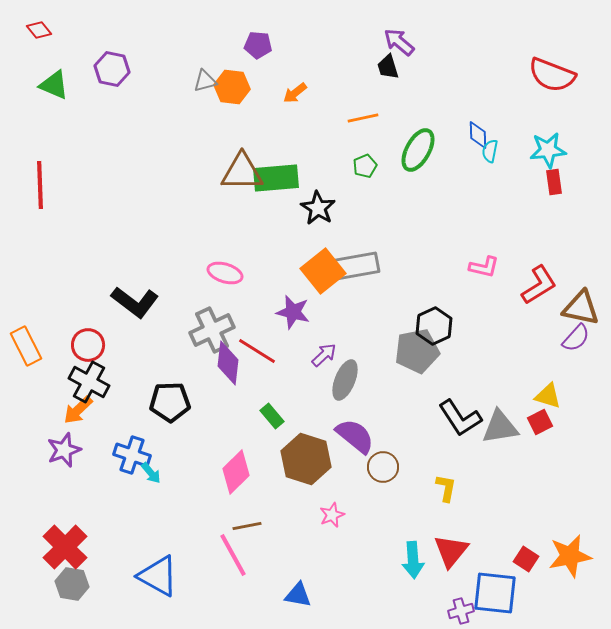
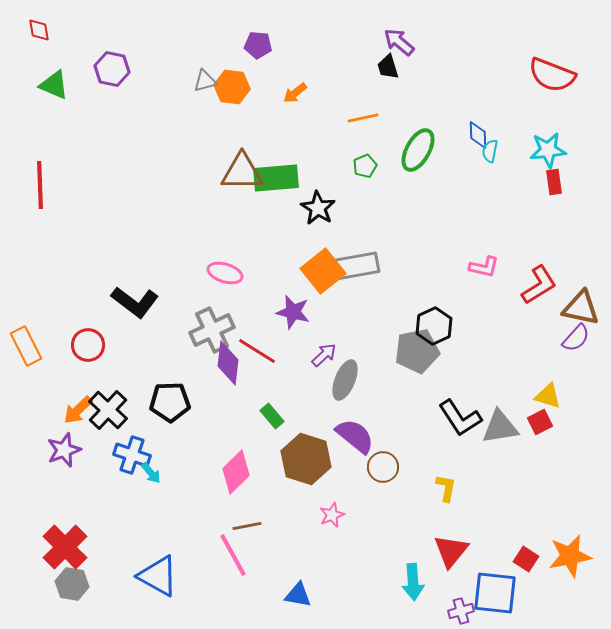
red diamond at (39, 30): rotated 30 degrees clockwise
black cross at (89, 382): moved 19 px right, 28 px down; rotated 15 degrees clockwise
cyan arrow at (413, 560): moved 22 px down
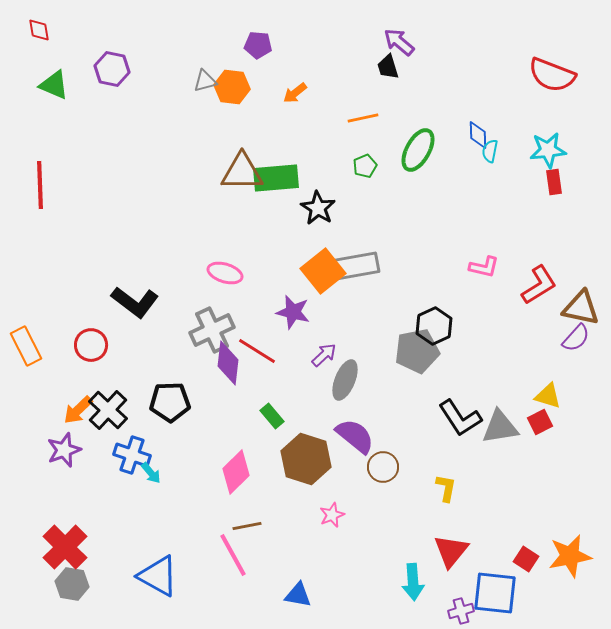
red circle at (88, 345): moved 3 px right
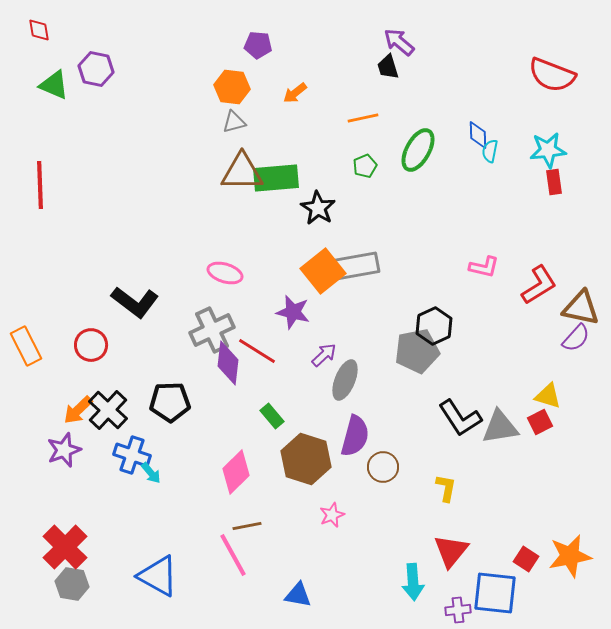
purple hexagon at (112, 69): moved 16 px left
gray triangle at (205, 81): moved 29 px right, 41 px down
purple semicircle at (355, 436): rotated 66 degrees clockwise
purple cross at (461, 611): moved 3 px left, 1 px up; rotated 10 degrees clockwise
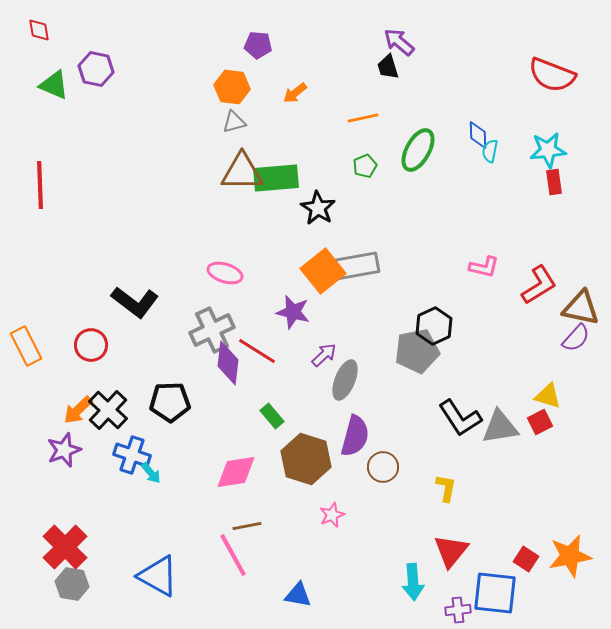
pink diamond at (236, 472): rotated 36 degrees clockwise
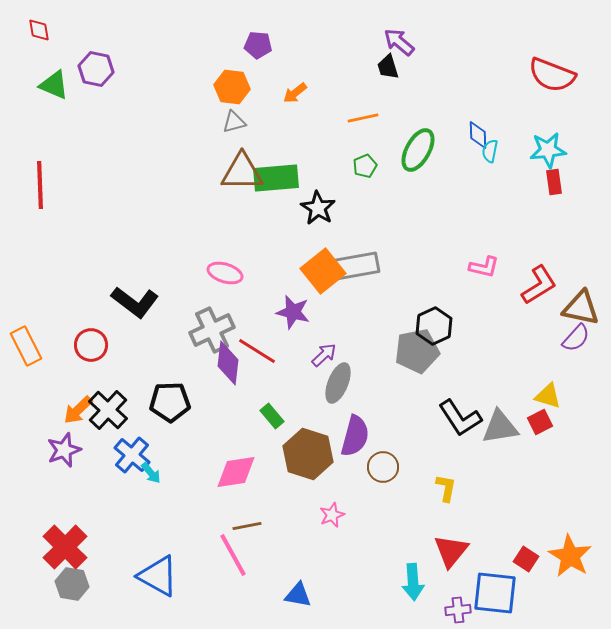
gray ellipse at (345, 380): moved 7 px left, 3 px down
blue cross at (132, 455): rotated 21 degrees clockwise
brown hexagon at (306, 459): moved 2 px right, 5 px up
orange star at (570, 556): rotated 30 degrees counterclockwise
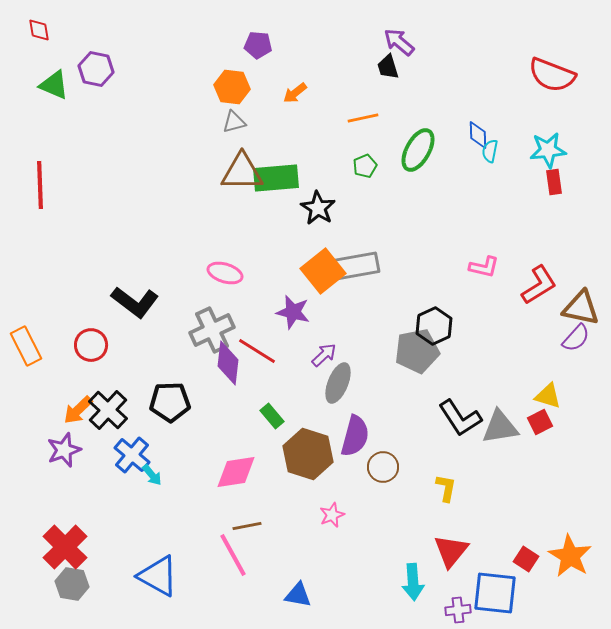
cyan arrow at (151, 473): moved 1 px right, 2 px down
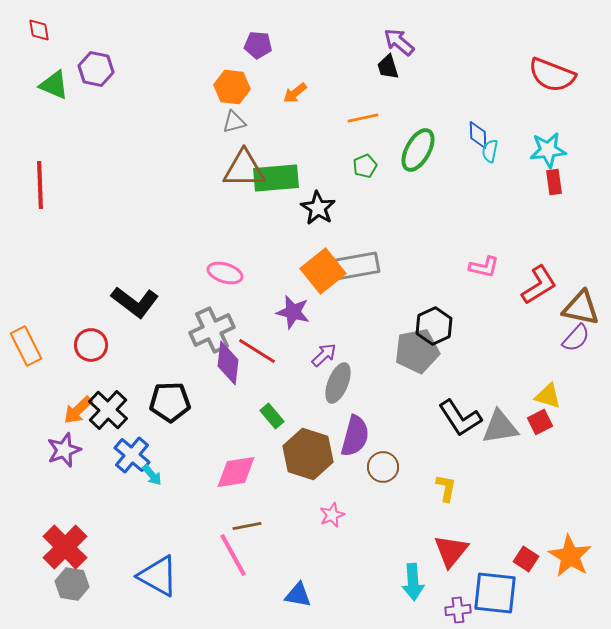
brown triangle at (242, 172): moved 2 px right, 3 px up
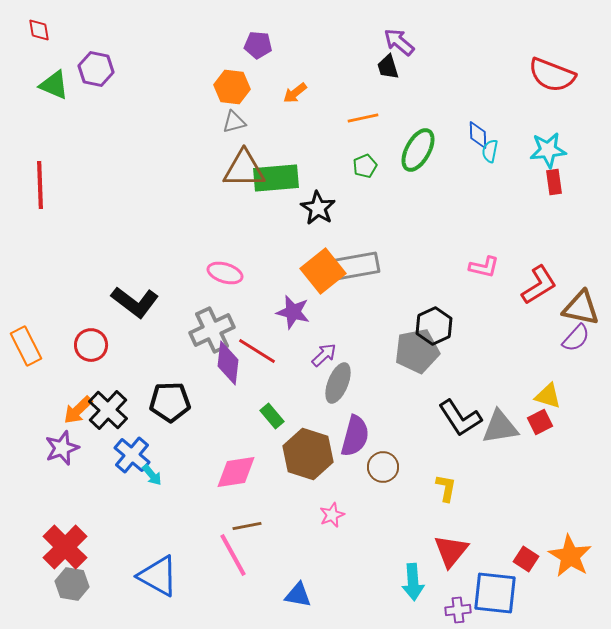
purple star at (64, 450): moved 2 px left, 2 px up
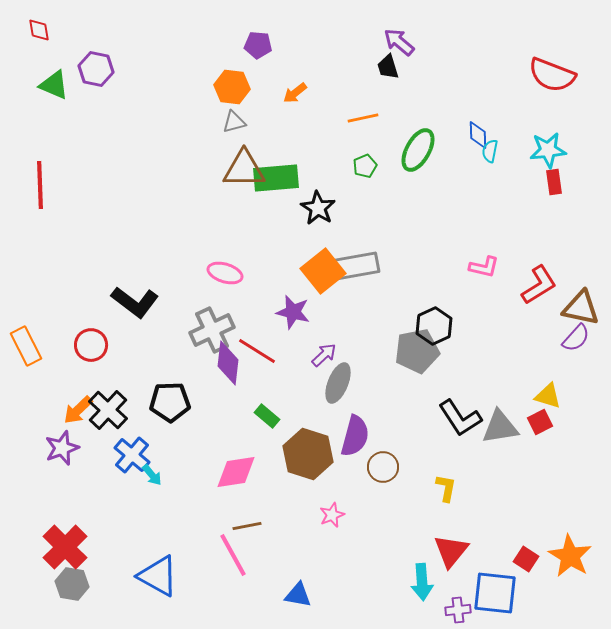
green rectangle at (272, 416): moved 5 px left; rotated 10 degrees counterclockwise
cyan arrow at (413, 582): moved 9 px right
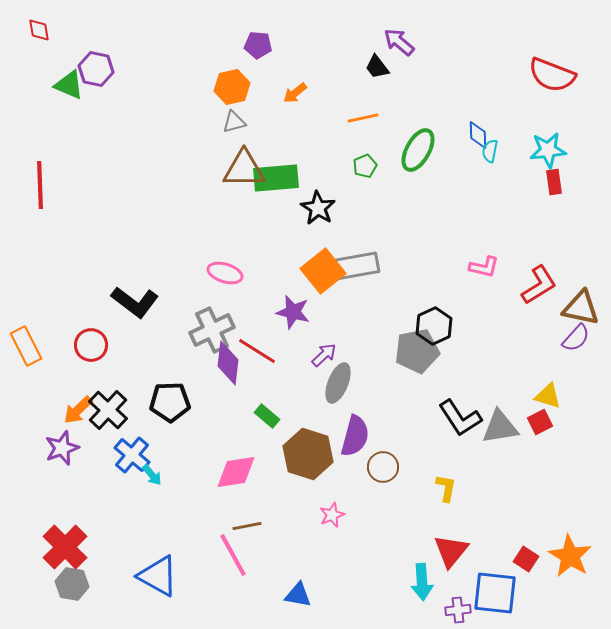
black trapezoid at (388, 67): moved 11 px left; rotated 20 degrees counterclockwise
green triangle at (54, 85): moved 15 px right
orange hexagon at (232, 87): rotated 20 degrees counterclockwise
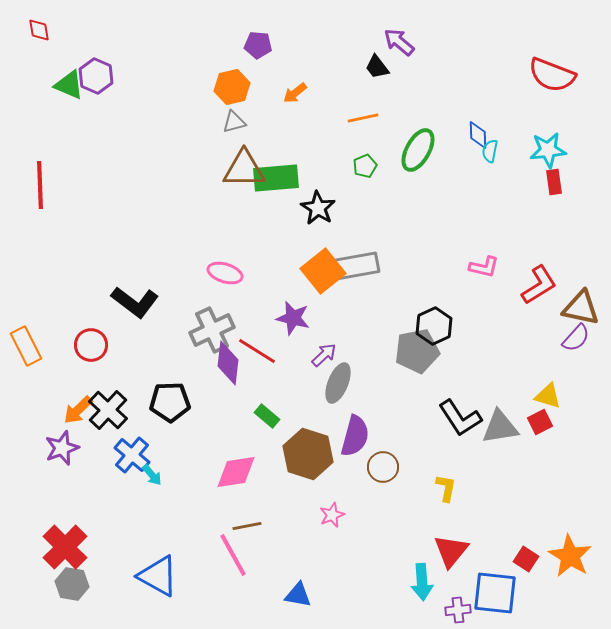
purple hexagon at (96, 69): moved 7 px down; rotated 12 degrees clockwise
purple star at (293, 312): moved 6 px down
